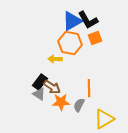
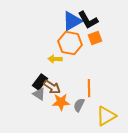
yellow triangle: moved 2 px right, 3 px up
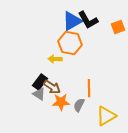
orange square: moved 23 px right, 11 px up
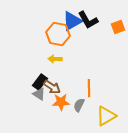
orange hexagon: moved 12 px left, 9 px up
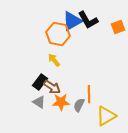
yellow arrow: moved 1 px left, 1 px down; rotated 48 degrees clockwise
orange line: moved 6 px down
gray triangle: moved 8 px down
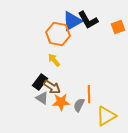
gray triangle: moved 3 px right, 4 px up
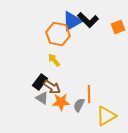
black L-shape: rotated 15 degrees counterclockwise
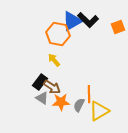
yellow triangle: moved 7 px left, 5 px up
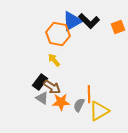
black L-shape: moved 1 px right, 1 px down
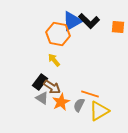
orange square: rotated 24 degrees clockwise
orange line: moved 1 px right; rotated 72 degrees counterclockwise
orange star: rotated 24 degrees counterclockwise
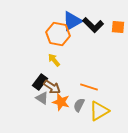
black L-shape: moved 4 px right, 4 px down
orange line: moved 1 px left, 7 px up
orange star: rotated 30 degrees counterclockwise
